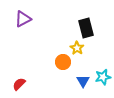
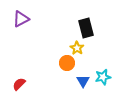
purple triangle: moved 2 px left
orange circle: moved 4 px right, 1 px down
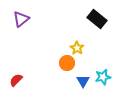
purple triangle: rotated 12 degrees counterclockwise
black rectangle: moved 11 px right, 9 px up; rotated 36 degrees counterclockwise
red semicircle: moved 3 px left, 4 px up
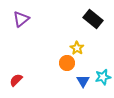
black rectangle: moved 4 px left
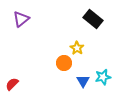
orange circle: moved 3 px left
red semicircle: moved 4 px left, 4 px down
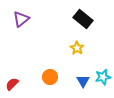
black rectangle: moved 10 px left
orange circle: moved 14 px left, 14 px down
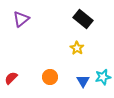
red semicircle: moved 1 px left, 6 px up
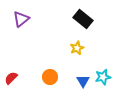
yellow star: rotated 16 degrees clockwise
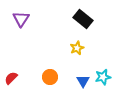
purple triangle: rotated 18 degrees counterclockwise
